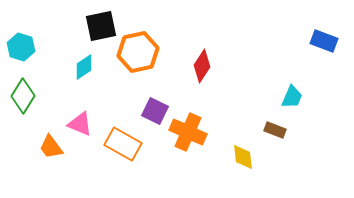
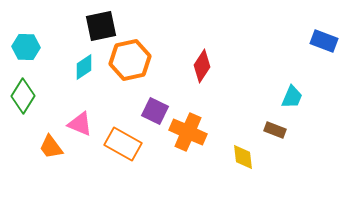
cyan hexagon: moved 5 px right; rotated 16 degrees counterclockwise
orange hexagon: moved 8 px left, 8 px down
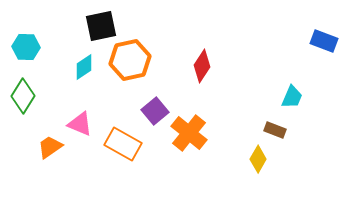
purple square: rotated 24 degrees clockwise
orange cross: moved 1 px right, 1 px down; rotated 15 degrees clockwise
orange trapezoid: moved 1 px left; rotated 92 degrees clockwise
yellow diamond: moved 15 px right, 2 px down; rotated 36 degrees clockwise
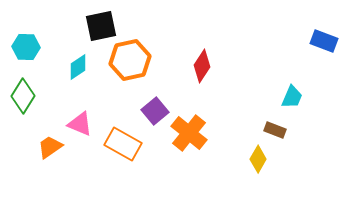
cyan diamond: moved 6 px left
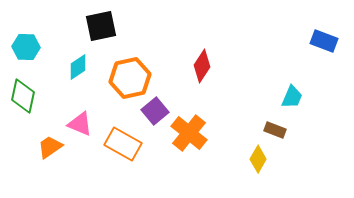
orange hexagon: moved 18 px down
green diamond: rotated 20 degrees counterclockwise
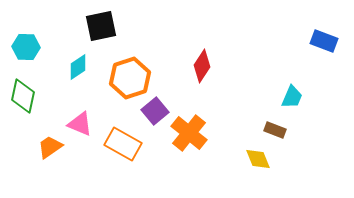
orange hexagon: rotated 6 degrees counterclockwise
yellow diamond: rotated 52 degrees counterclockwise
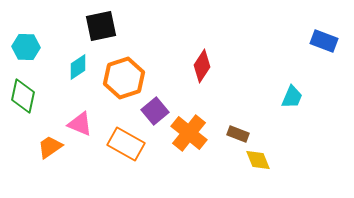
orange hexagon: moved 6 px left
brown rectangle: moved 37 px left, 4 px down
orange rectangle: moved 3 px right
yellow diamond: moved 1 px down
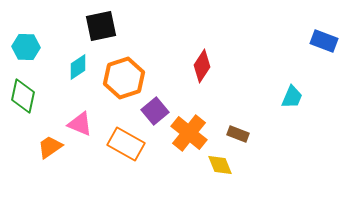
yellow diamond: moved 38 px left, 5 px down
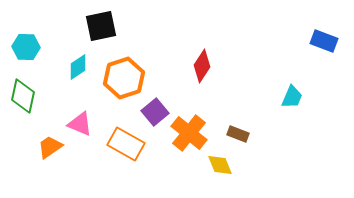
purple square: moved 1 px down
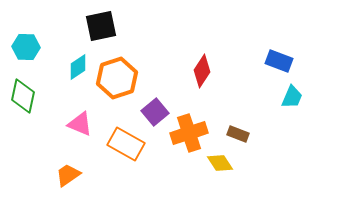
blue rectangle: moved 45 px left, 20 px down
red diamond: moved 5 px down
orange hexagon: moved 7 px left
orange cross: rotated 33 degrees clockwise
orange trapezoid: moved 18 px right, 28 px down
yellow diamond: moved 2 px up; rotated 12 degrees counterclockwise
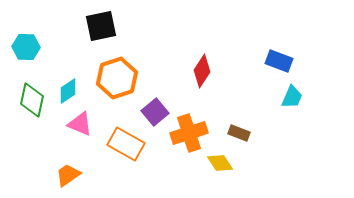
cyan diamond: moved 10 px left, 24 px down
green diamond: moved 9 px right, 4 px down
brown rectangle: moved 1 px right, 1 px up
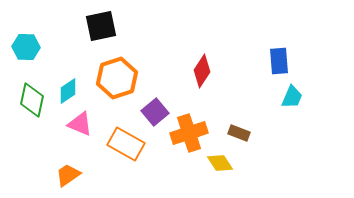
blue rectangle: rotated 64 degrees clockwise
